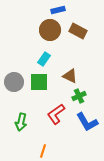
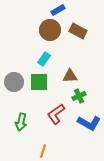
blue rectangle: rotated 16 degrees counterclockwise
brown triangle: rotated 28 degrees counterclockwise
blue L-shape: moved 2 px right, 1 px down; rotated 30 degrees counterclockwise
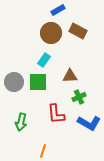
brown circle: moved 1 px right, 3 px down
cyan rectangle: moved 1 px down
green square: moved 1 px left
green cross: moved 1 px down
red L-shape: rotated 60 degrees counterclockwise
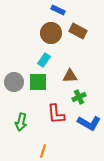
blue rectangle: rotated 56 degrees clockwise
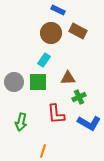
brown triangle: moved 2 px left, 2 px down
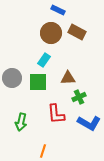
brown rectangle: moved 1 px left, 1 px down
gray circle: moved 2 px left, 4 px up
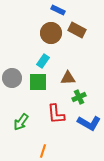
brown rectangle: moved 2 px up
cyan rectangle: moved 1 px left, 1 px down
green arrow: rotated 24 degrees clockwise
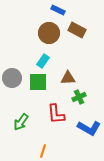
brown circle: moved 2 px left
blue L-shape: moved 5 px down
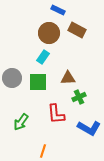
cyan rectangle: moved 4 px up
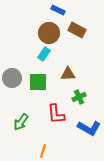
cyan rectangle: moved 1 px right, 3 px up
brown triangle: moved 4 px up
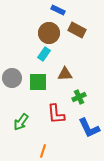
brown triangle: moved 3 px left
blue L-shape: rotated 35 degrees clockwise
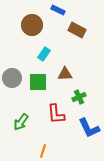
brown circle: moved 17 px left, 8 px up
